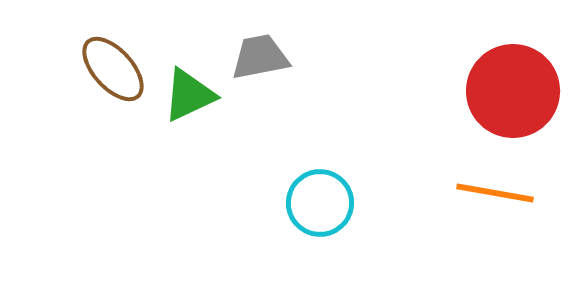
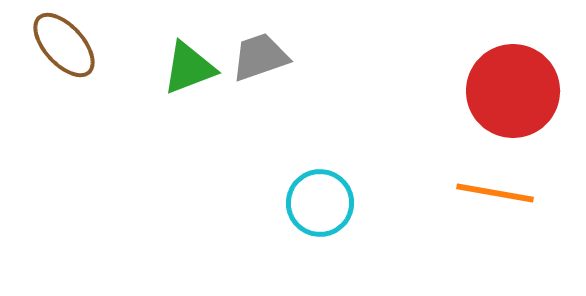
gray trapezoid: rotated 8 degrees counterclockwise
brown ellipse: moved 49 px left, 24 px up
green triangle: moved 27 px up; rotated 4 degrees clockwise
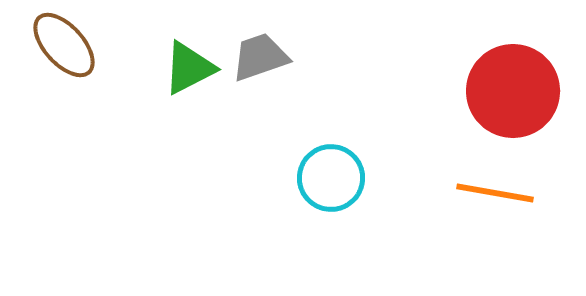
green triangle: rotated 6 degrees counterclockwise
cyan circle: moved 11 px right, 25 px up
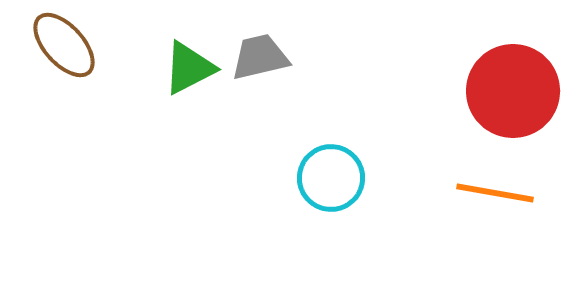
gray trapezoid: rotated 6 degrees clockwise
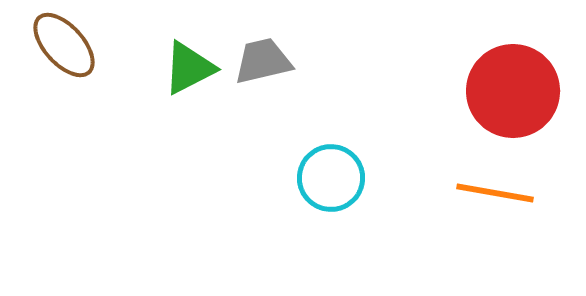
gray trapezoid: moved 3 px right, 4 px down
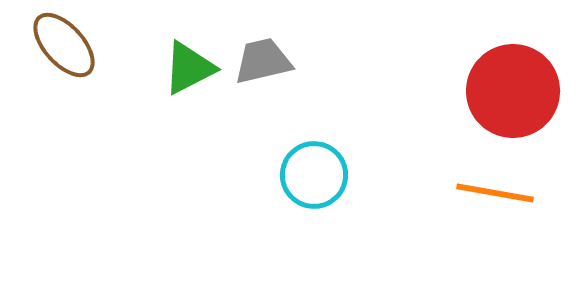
cyan circle: moved 17 px left, 3 px up
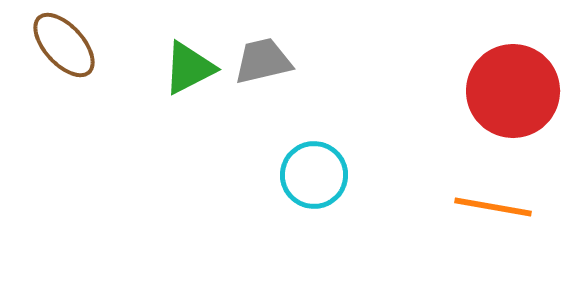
orange line: moved 2 px left, 14 px down
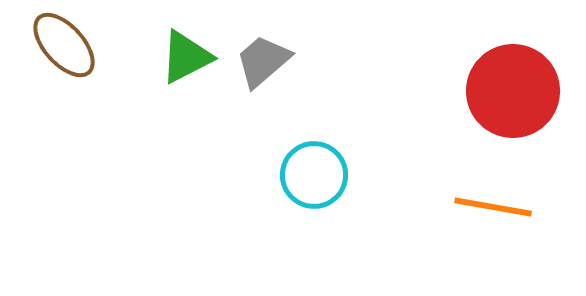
gray trapezoid: rotated 28 degrees counterclockwise
green triangle: moved 3 px left, 11 px up
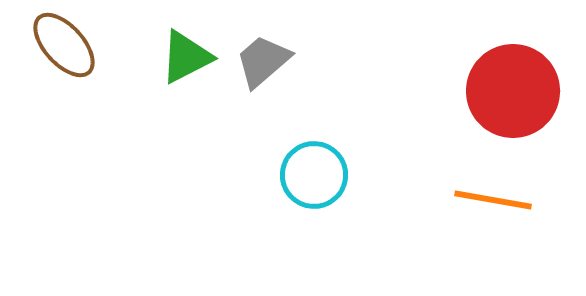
orange line: moved 7 px up
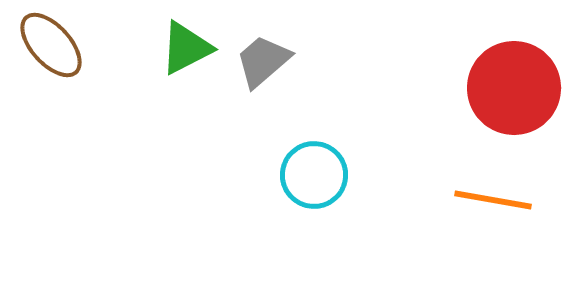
brown ellipse: moved 13 px left
green triangle: moved 9 px up
red circle: moved 1 px right, 3 px up
